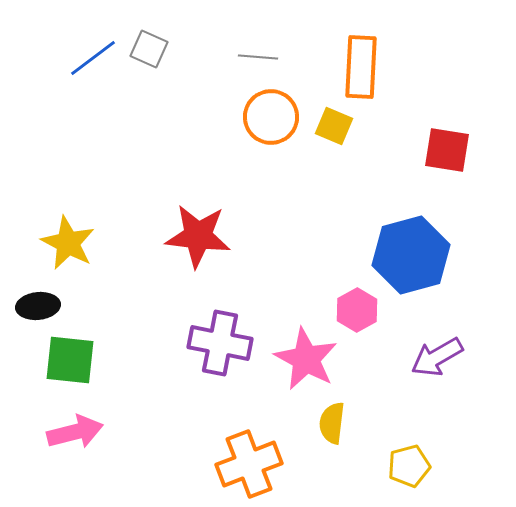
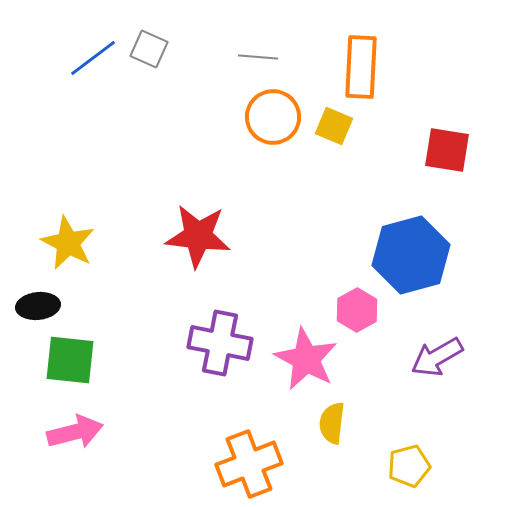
orange circle: moved 2 px right
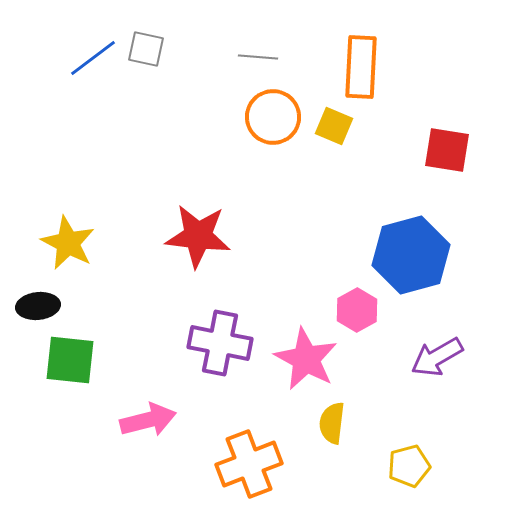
gray square: moved 3 px left; rotated 12 degrees counterclockwise
pink arrow: moved 73 px right, 12 px up
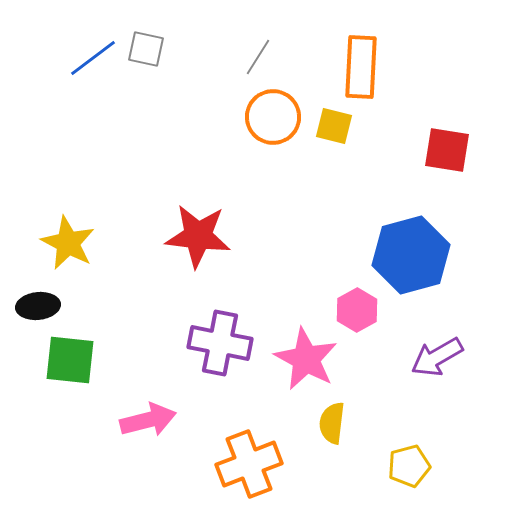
gray line: rotated 63 degrees counterclockwise
yellow square: rotated 9 degrees counterclockwise
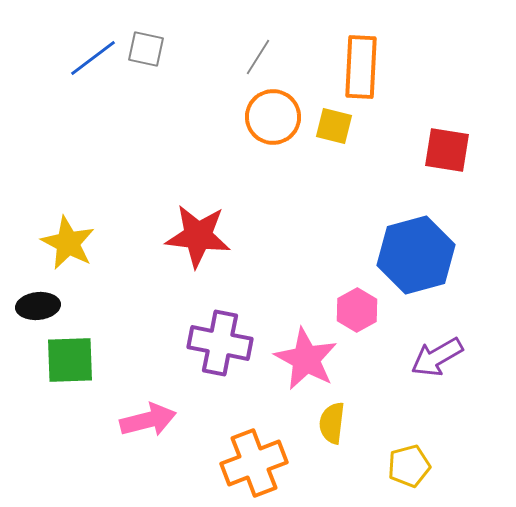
blue hexagon: moved 5 px right
green square: rotated 8 degrees counterclockwise
orange cross: moved 5 px right, 1 px up
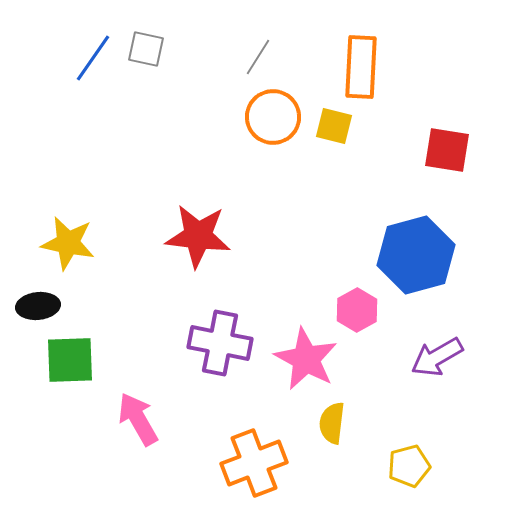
blue line: rotated 18 degrees counterclockwise
yellow star: rotated 16 degrees counterclockwise
pink arrow: moved 10 px left, 1 px up; rotated 106 degrees counterclockwise
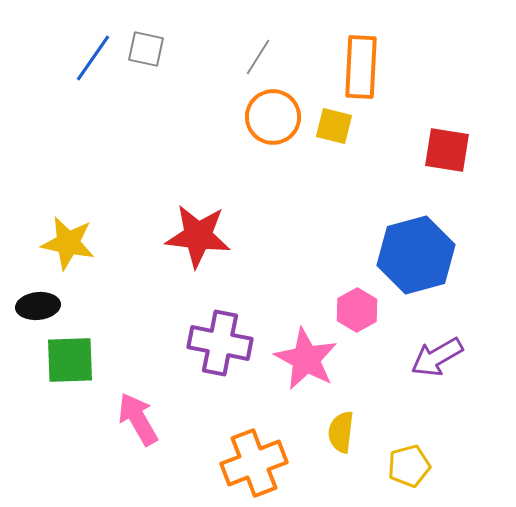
yellow semicircle: moved 9 px right, 9 px down
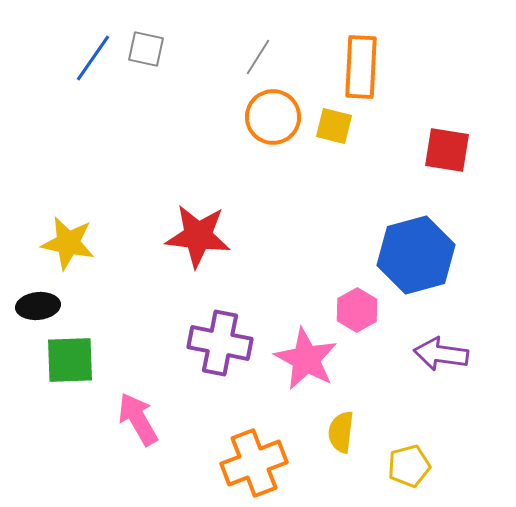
purple arrow: moved 4 px right, 3 px up; rotated 38 degrees clockwise
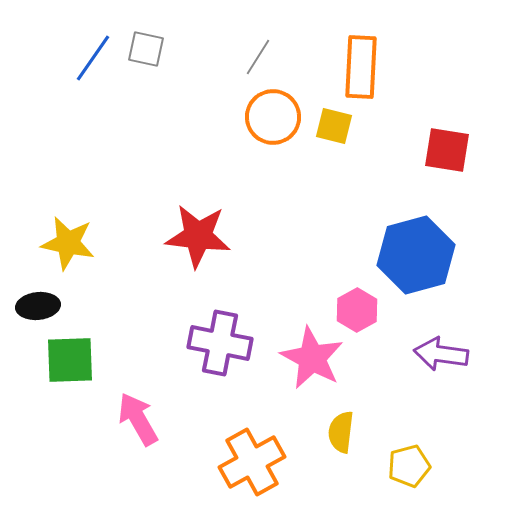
pink star: moved 6 px right, 1 px up
orange cross: moved 2 px left, 1 px up; rotated 8 degrees counterclockwise
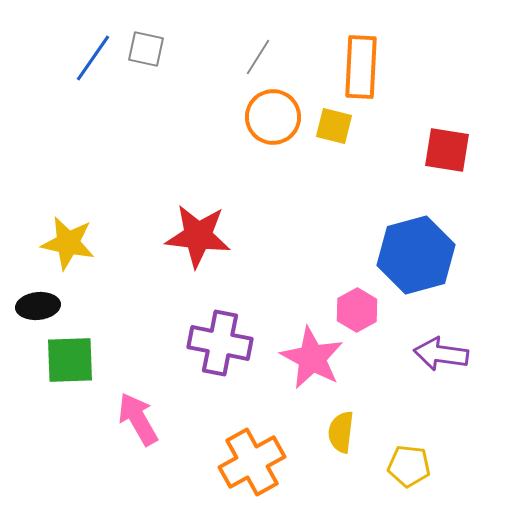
yellow pentagon: rotated 21 degrees clockwise
